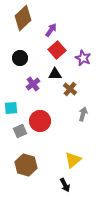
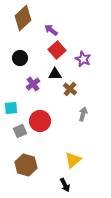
purple arrow: rotated 88 degrees counterclockwise
purple star: moved 1 px down
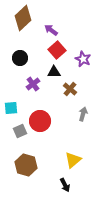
black triangle: moved 1 px left, 2 px up
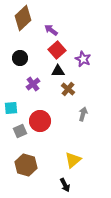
black triangle: moved 4 px right, 1 px up
brown cross: moved 2 px left
